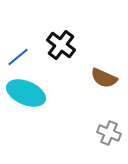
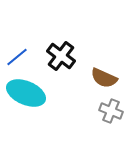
black cross: moved 11 px down
blue line: moved 1 px left
gray cross: moved 2 px right, 22 px up
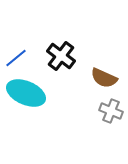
blue line: moved 1 px left, 1 px down
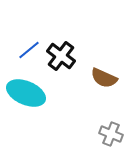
blue line: moved 13 px right, 8 px up
gray cross: moved 23 px down
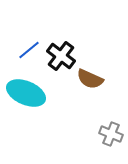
brown semicircle: moved 14 px left, 1 px down
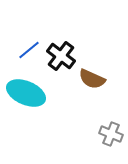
brown semicircle: moved 2 px right
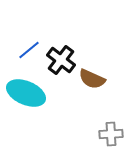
black cross: moved 4 px down
gray cross: rotated 25 degrees counterclockwise
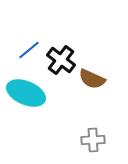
gray cross: moved 18 px left, 6 px down
